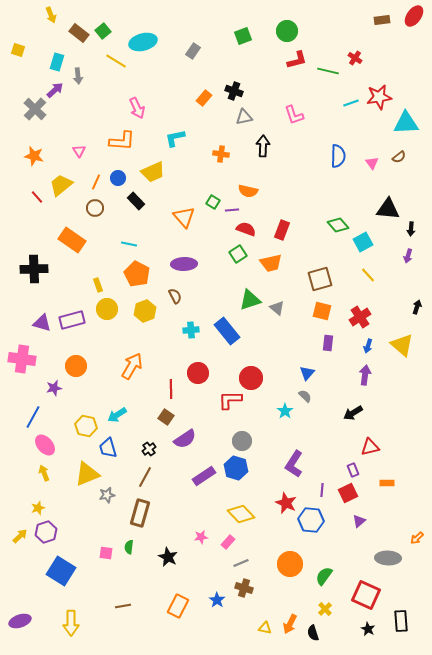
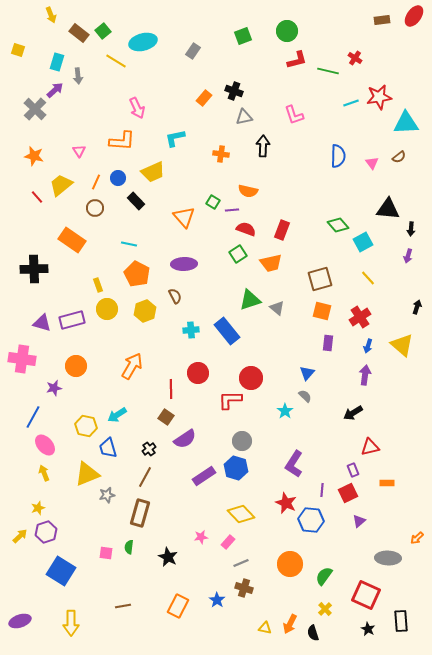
yellow line at (368, 275): moved 3 px down
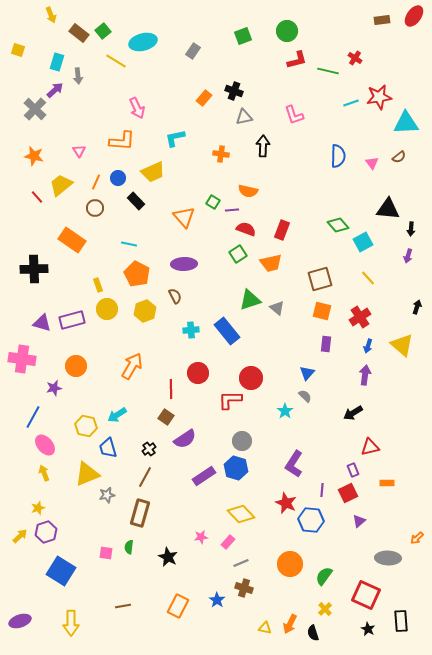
purple rectangle at (328, 343): moved 2 px left, 1 px down
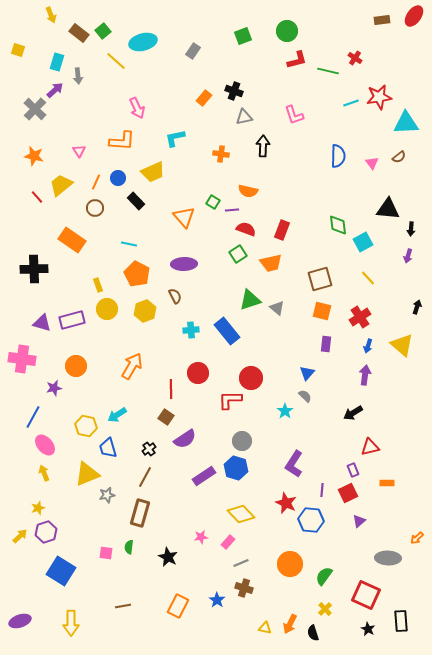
yellow line at (116, 61): rotated 10 degrees clockwise
green diamond at (338, 225): rotated 35 degrees clockwise
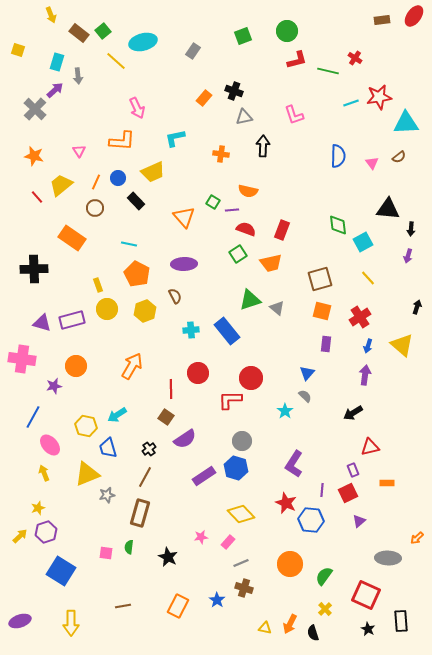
orange rectangle at (72, 240): moved 2 px up
purple star at (54, 388): moved 2 px up
pink ellipse at (45, 445): moved 5 px right
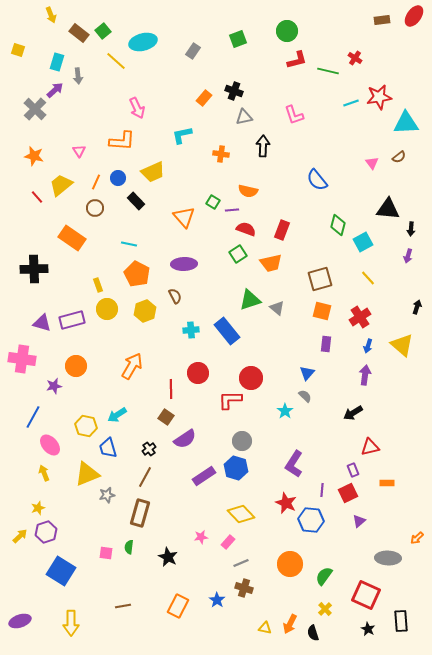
green square at (243, 36): moved 5 px left, 3 px down
cyan L-shape at (175, 138): moved 7 px right, 3 px up
blue semicircle at (338, 156): moved 21 px left, 24 px down; rotated 140 degrees clockwise
green diamond at (338, 225): rotated 20 degrees clockwise
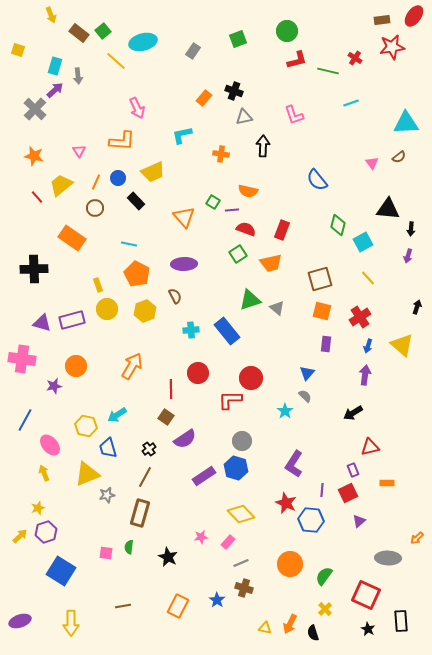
cyan rectangle at (57, 62): moved 2 px left, 4 px down
red star at (379, 97): moved 13 px right, 50 px up
blue line at (33, 417): moved 8 px left, 3 px down
